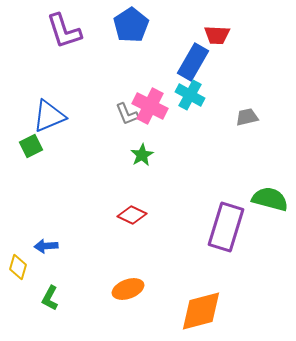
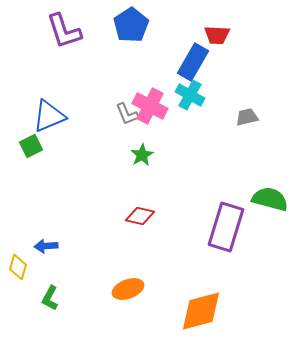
red diamond: moved 8 px right, 1 px down; rotated 12 degrees counterclockwise
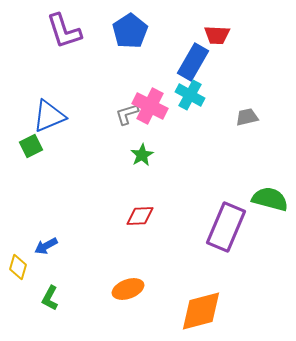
blue pentagon: moved 1 px left, 6 px down
gray L-shape: rotated 95 degrees clockwise
red diamond: rotated 16 degrees counterclockwise
purple rectangle: rotated 6 degrees clockwise
blue arrow: rotated 25 degrees counterclockwise
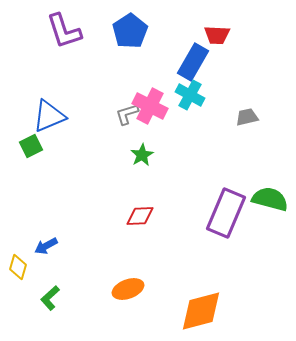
purple rectangle: moved 14 px up
green L-shape: rotated 20 degrees clockwise
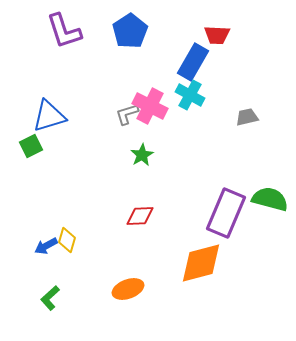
blue triangle: rotated 6 degrees clockwise
yellow diamond: moved 49 px right, 27 px up
orange diamond: moved 48 px up
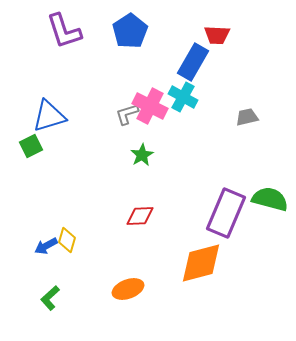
cyan cross: moved 7 px left, 2 px down
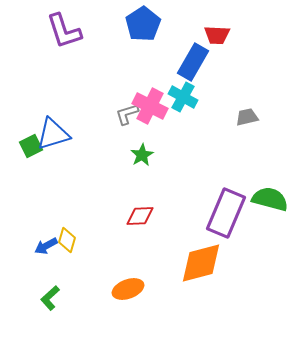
blue pentagon: moved 13 px right, 7 px up
blue triangle: moved 4 px right, 18 px down
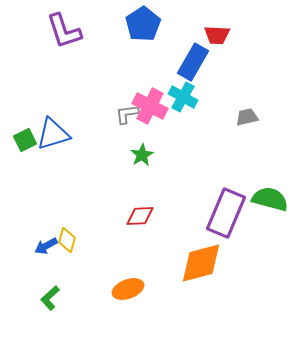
gray L-shape: rotated 10 degrees clockwise
green square: moved 6 px left, 6 px up
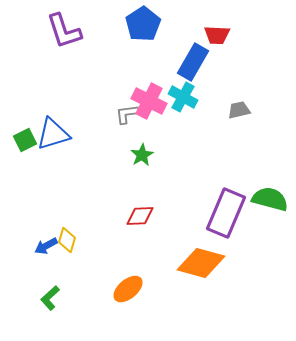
pink cross: moved 1 px left, 5 px up
gray trapezoid: moved 8 px left, 7 px up
orange diamond: rotated 30 degrees clockwise
orange ellipse: rotated 20 degrees counterclockwise
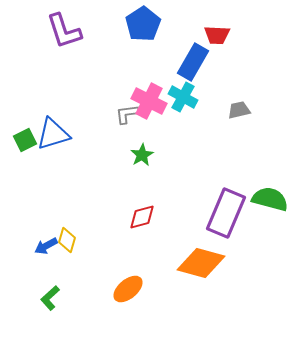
red diamond: moved 2 px right, 1 px down; rotated 12 degrees counterclockwise
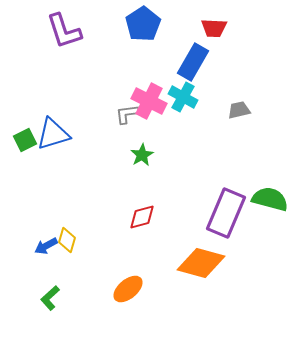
red trapezoid: moved 3 px left, 7 px up
